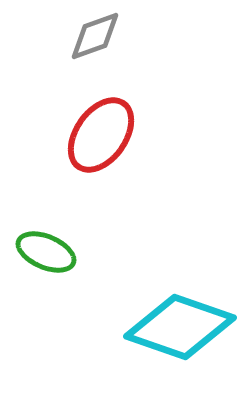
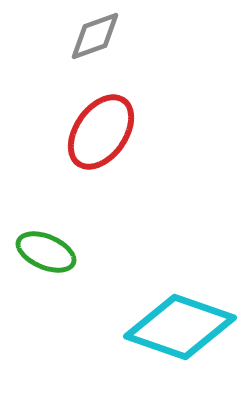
red ellipse: moved 3 px up
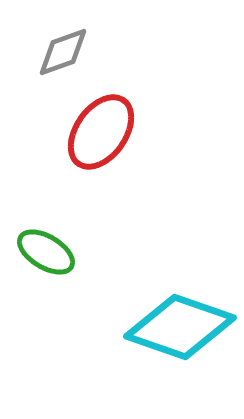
gray diamond: moved 32 px left, 16 px down
green ellipse: rotated 8 degrees clockwise
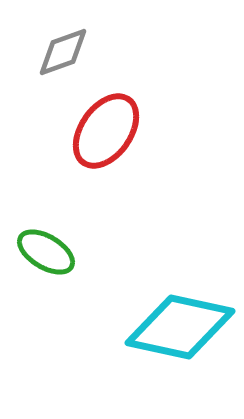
red ellipse: moved 5 px right, 1 px up
cyan diamond: rotated 7 degrees counterclockwise
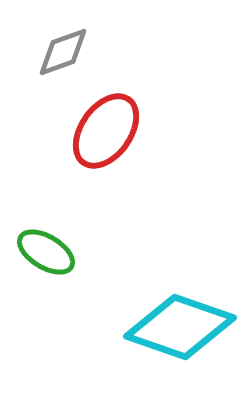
cyan diamond: rotated 7 degrees clockwise
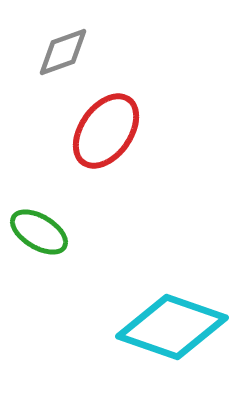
green ellipse: moved 7 px left, 20 px up
cyan diamond: moved 8 px left
